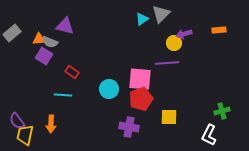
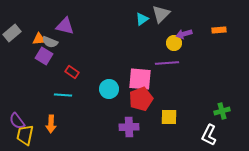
purple cross: rotated 12 degrees counterclockwise
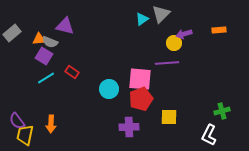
cyan line: moved 17 px left, 17 px up; rotated 36 degrees counterclockwise
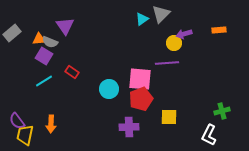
purple triangle: rotated 42 degrees clockwise
cyan line: moved 2 px left, 3 px down
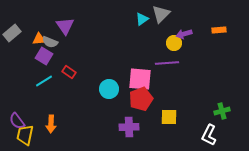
red rectangle: moved 3 px left
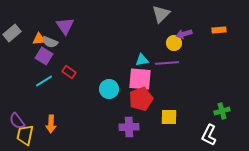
cyan triangle: moved 41 px down; rotated 24 degrees clockwise
